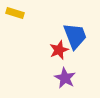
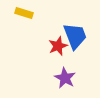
yellow rectangle: moved 9 px right
red star: moved 1 px left, 4 px up
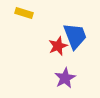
purple star: rotated 15 degrees clockwise
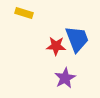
blue trapezoid: moved 2 px right, 3 px down
red star: moved 2 px left; rotated 24 degrees clockwise
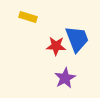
yellow rectangle: moved 4 px right, 4 px down
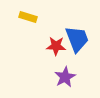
purple star: moved 1 px up
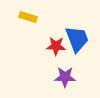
purple star: rotated 30 degrees clockwise
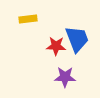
yellow rectangle: moved 2 px down; rotated 24 degrees counterclockwise
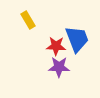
yellow rectangle: moved 1 px down; rotated 66 degrees clockwise
purple star: moved 6 px left, 10 px up
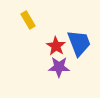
blue trapezoid: moved 2 px right, 4 px down
red star: rotated 30 degrees clockwise
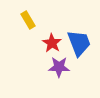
red star: moved 4 px left, 3 px up
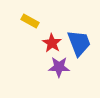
yellow rectangle: moved 2 px right, 1 px down; rotated 30 degrees counterclockwise
